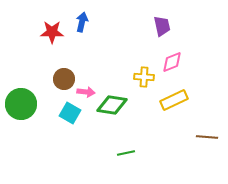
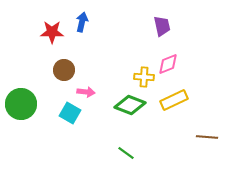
pink diamond: moved 4 px left, 2 px down
brown circle: moved 9 px up
green diamond: moved 18 px right; rotated 12 degrees clockwise
green line: rotated 48 degrees clockwise
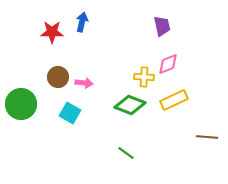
brown circle: moved 6 px left, 7 px down
pink arrow: moved 2 px left, 9 px up
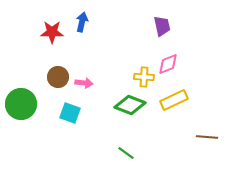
cyan square: rotated 10 degrees counterclockwise
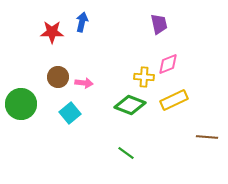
purple trapezoid: moved 3 px left, 2 px up
cyan square: rotated 30 degrees clockwise
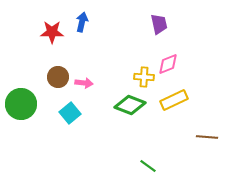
green line: moved 22 px right, 13 px down
